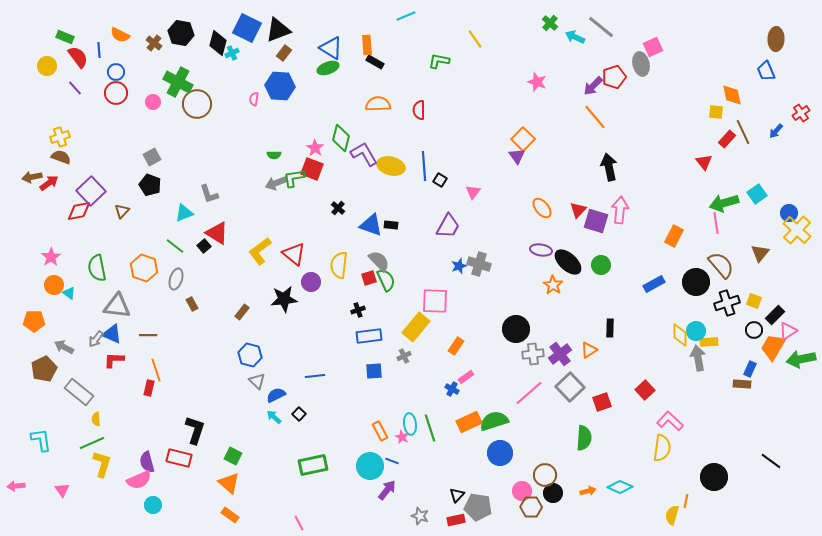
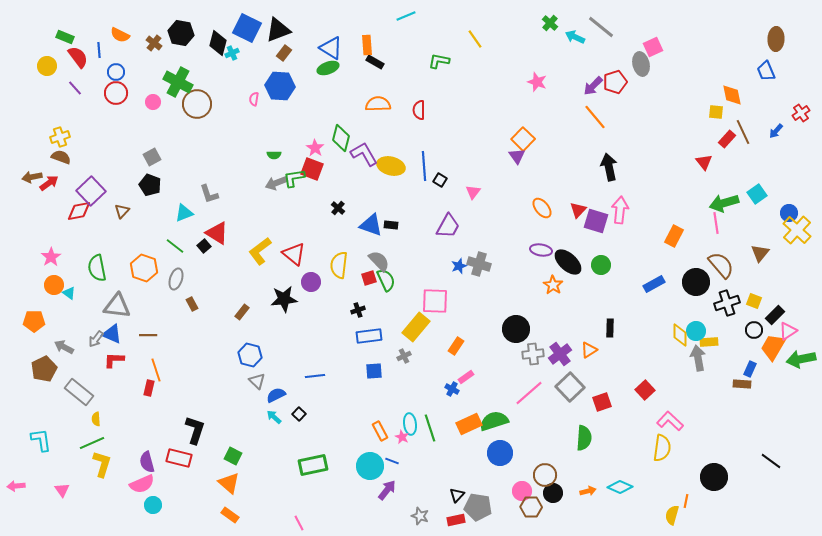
red pentagon at (614, 77): moved 1 px right, 5 px down
orange rectangle at (469, 422): moved 2 px down
pink semicircle at (139, 480): moved 3 px right, 4 px down
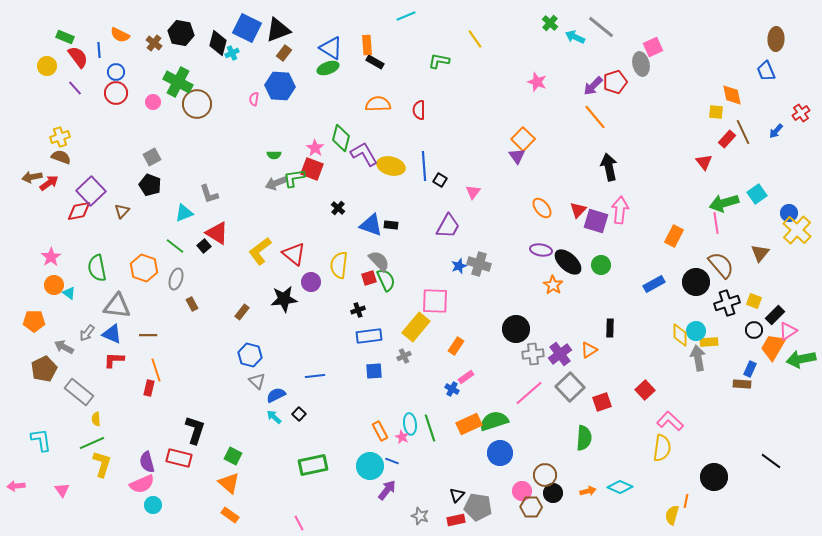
gray arrow at (96, 339): moved 9 px left, 6 px up
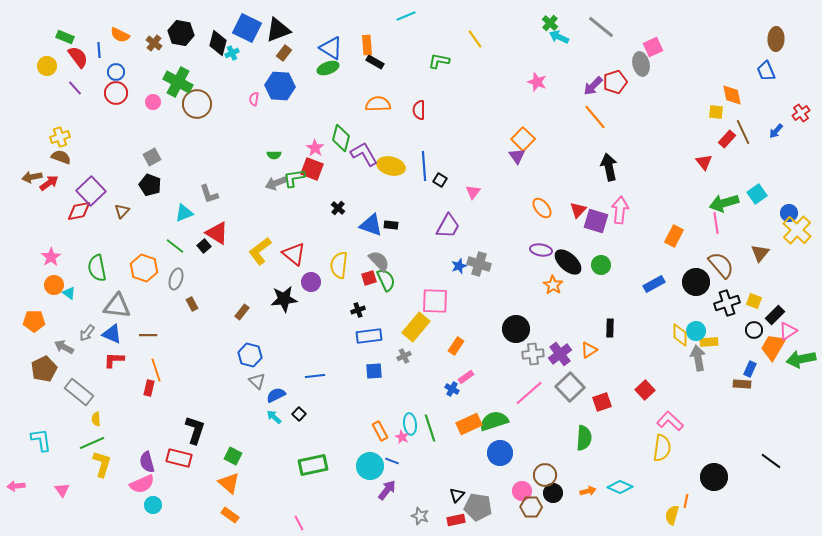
cyan arrow at (575, 37): moved 16 px left
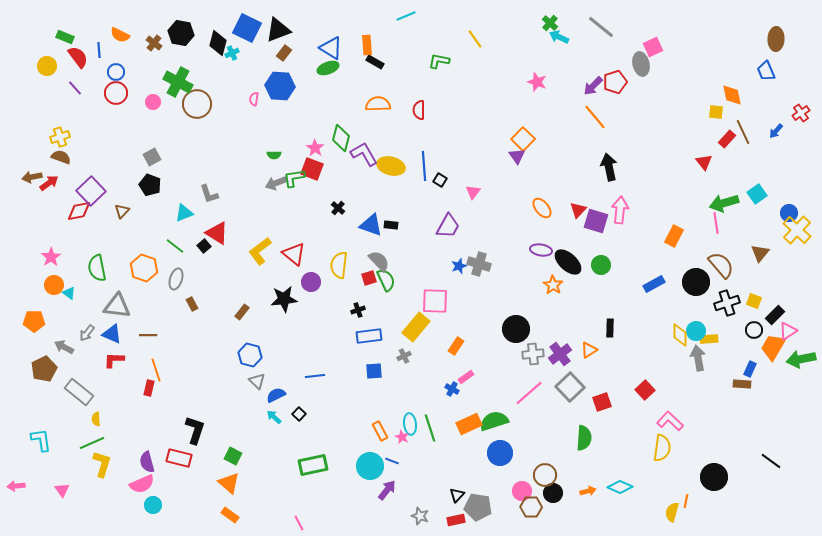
yellow rectangle at (709, 342): moved 3 px up
yellow semicircle at (672, 515): moved 3 px up
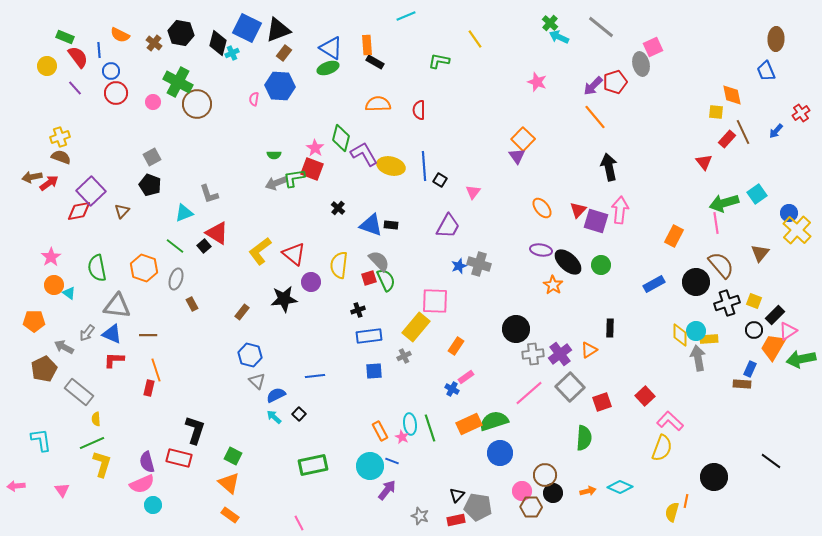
blue circle at (116, 72): moved 5 px left, 1 px up
red square at (645, 390): moved 6 px down
yellow semicircle at (662, 448): rotated 12 degrees clockwise
